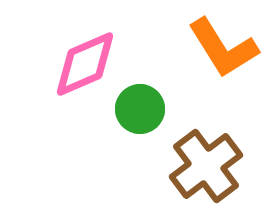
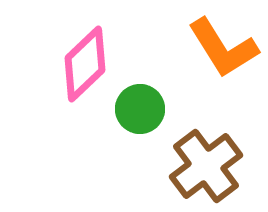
pink diamond: rotated 20 degrees counterclockwise
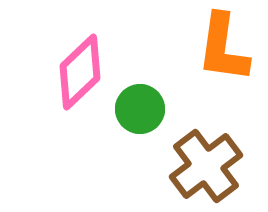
orange L-shape: rotated 40 degrees clockwise
pink diamond: moved 5 px left, 8 px down
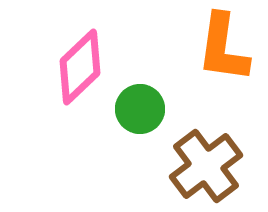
pink diamond: moved 5 px up
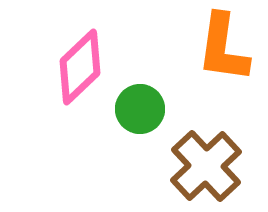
brown cross: rotated 6 degrees counterclockwise
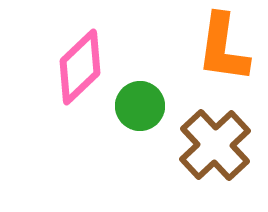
green circle: moved 3 px up
brown cross: moved 9 px right, 21 px up
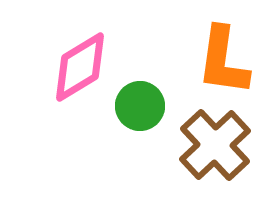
orange L-shape: moved 13 px down
pink diamond: rotated 12 degrees clockwise
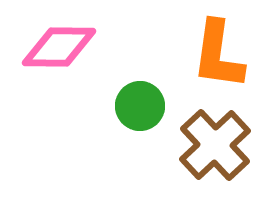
orange L-shape: moved 5 px left, 6 px up
pink diamond: moved 21 px left, 20 px up; rotated 32 degrees clockwise
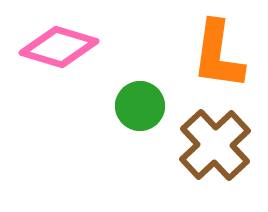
pink diamond: rotated 16 degrees clockwise
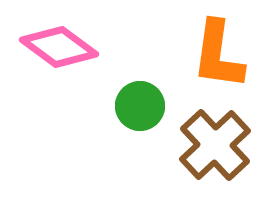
pink diamond: rotated 20 degrees clockwise
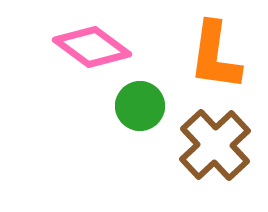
pink diamond: moved 33 px right
orange L-shape: moved 3 px left, 1 px down
